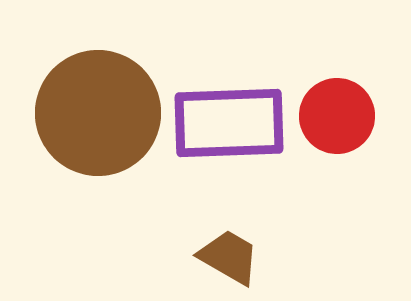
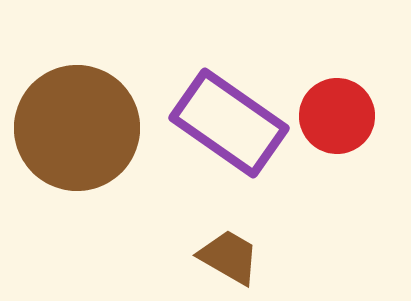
brown circle: moved 21 px left, 15 px down
purple rectangle: rotated 37 degrees clockwise
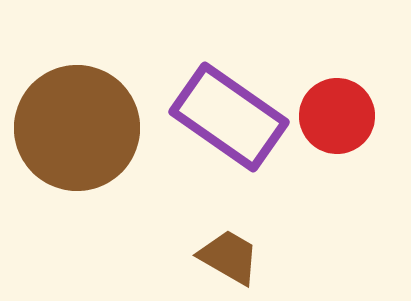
purple rectangle: moved 6 px up
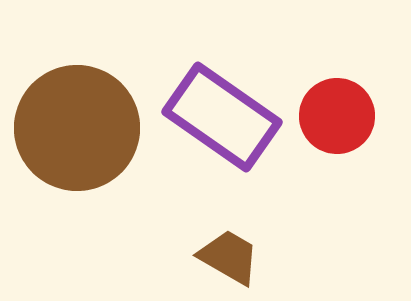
purple rectangle: moved 7 px left
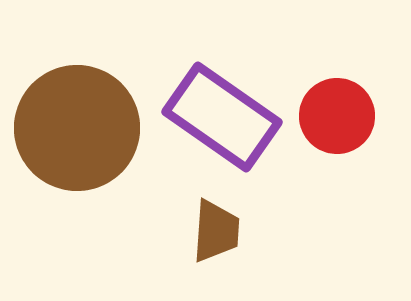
brown trapezoid: moved 13 px left, 26 px up; rotated 64 degrees clockwise
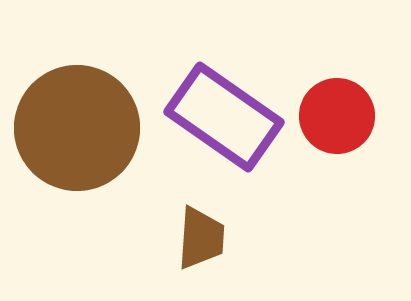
purple rectangle: moved 2 px right
brown trapezoid: moved 15 px left, 7 px down
